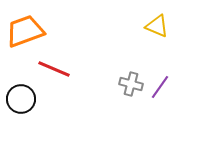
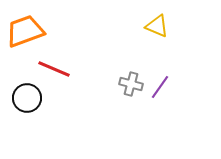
black circle: moved 6 px right, 1 px up
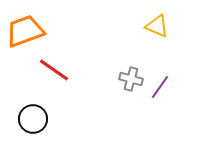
red line: moved 1 px down; rotated 12 degrees clockwise
gray cross: moved 5 px up
black circle: moved 6 px right, 21 px down
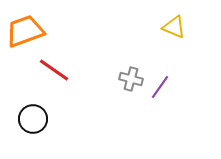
yellow triangle: moved 17 px right, 1 px down
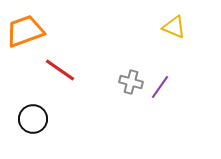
red line: moved 6 px right
gray cross: moved 3 px down
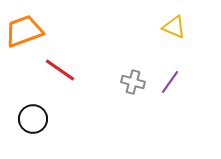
orange trapezoid: moved 1 px left
gray cross: moved 2 px right
purple line: moved 10 px right, 5 px up
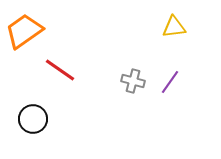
yellow triangle: rotated 30 degrees counterclockwise
orange trapezoid: rotated 15 degrees counterclockwise
gray cross: moved 1 px up
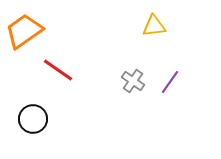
yellow triangle: moved 20 px left, 1 px up
red line: moved 2 px left
gray cross: rotated 20 degrees clockwise
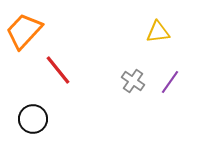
yellow triangle: moved 4 px right, 6 px down
orange trapezoid: rotated 12 degrees counterclockwise
red line: rotated 16 degrees clockwise
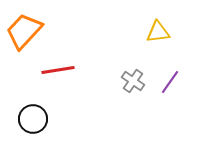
red line: rotated 60 degrees counterclockwise
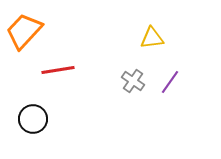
yellow triangle: moved 6 px left, 6 px down
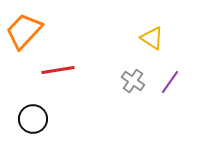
yellow triangle: rotated 40 degrees clockwise
